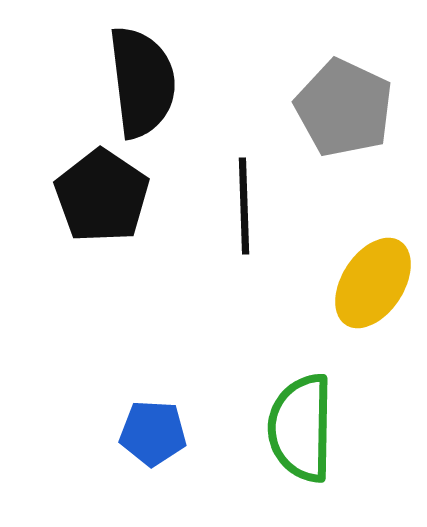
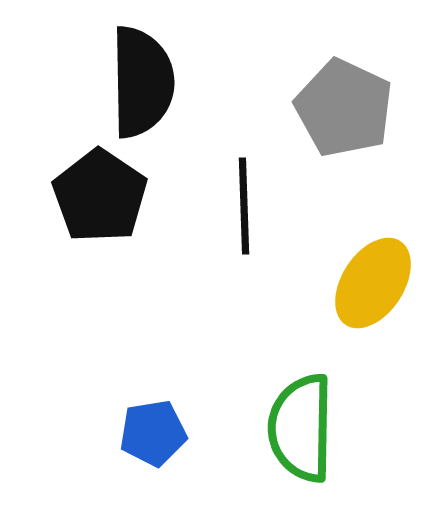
black semicircle: rotated 6 degrees clockwise
black pentagon: moved 2 px left
blue pentagon: rotated 12 degrees counterclockwise
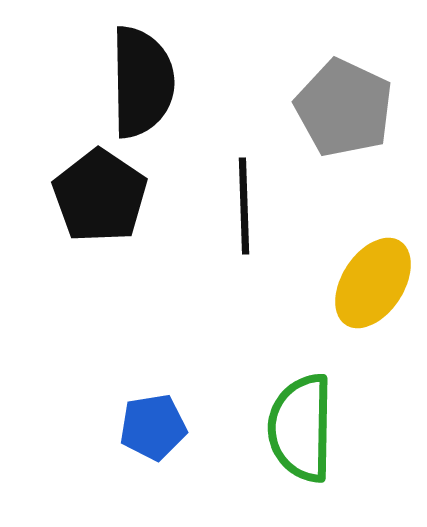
blue pentagon: moved 6 px up
